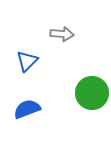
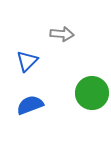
blue semicircle: moved 3 px right, 4 px up
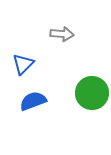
blue triangle: moved 4 px left, 3 px down
blue semicircle: moved 3 px right, 4 px up
